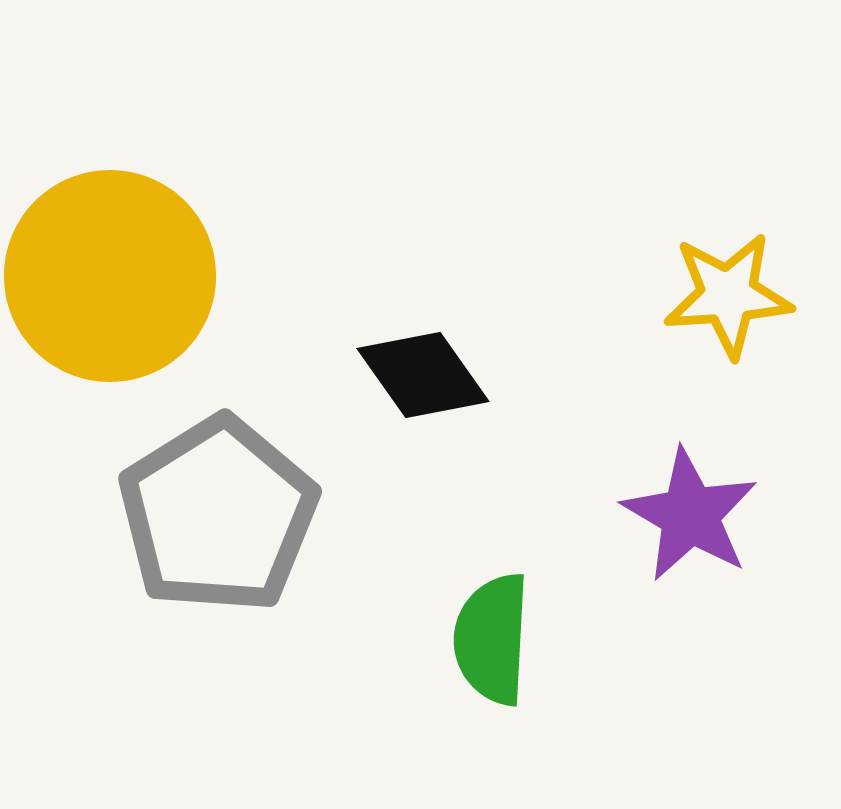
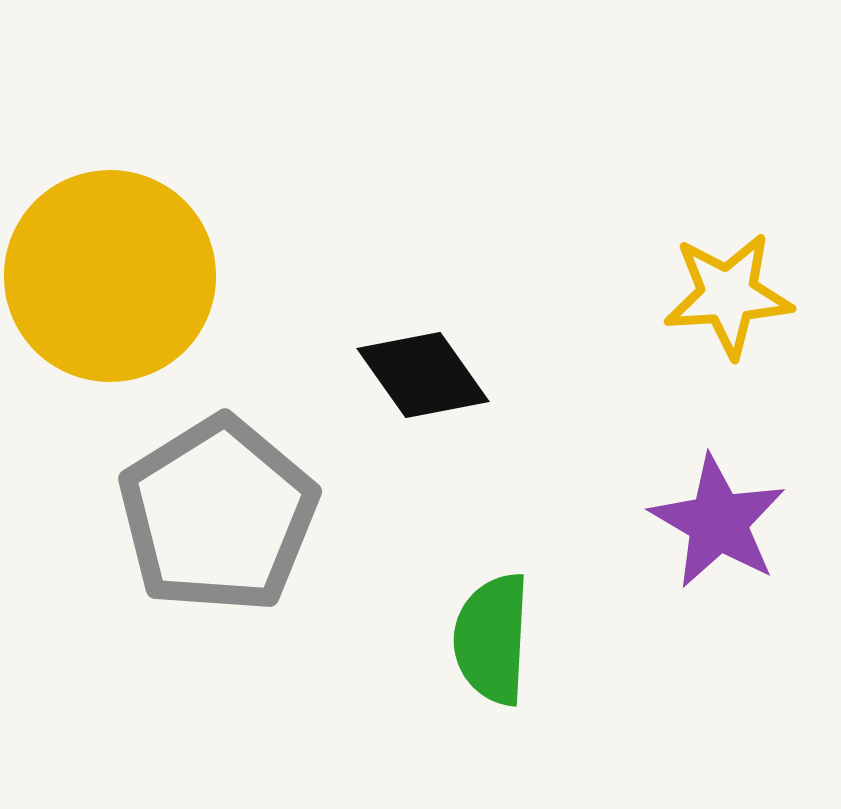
purple star: moved 28 px right, 7 px down
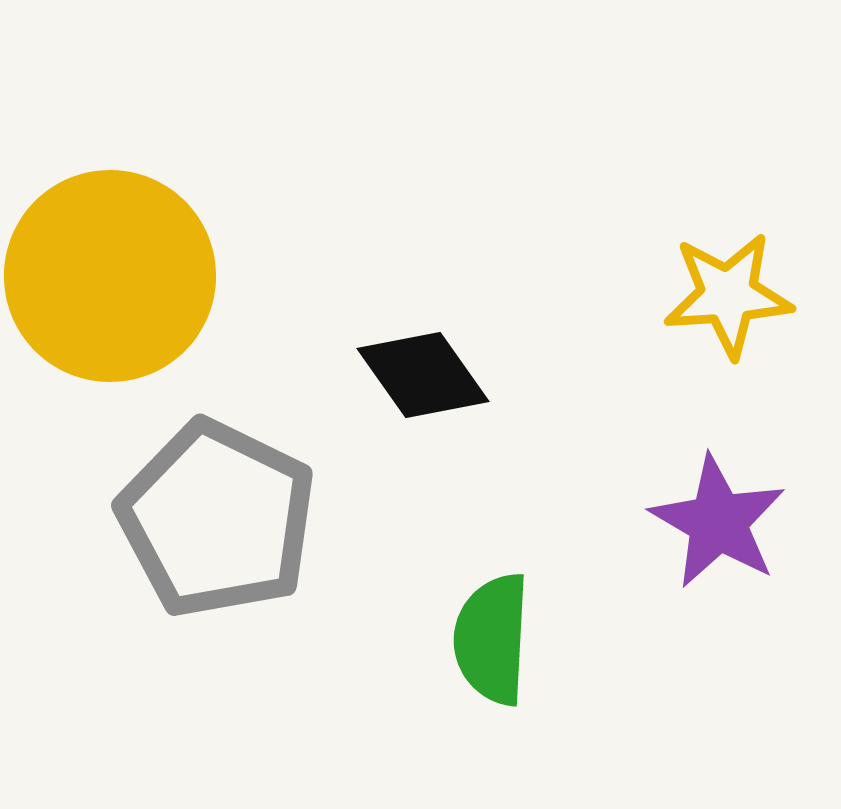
gray pentagon: moved 1 px left, 4 px down; rotated 14 degrees counterclockwise
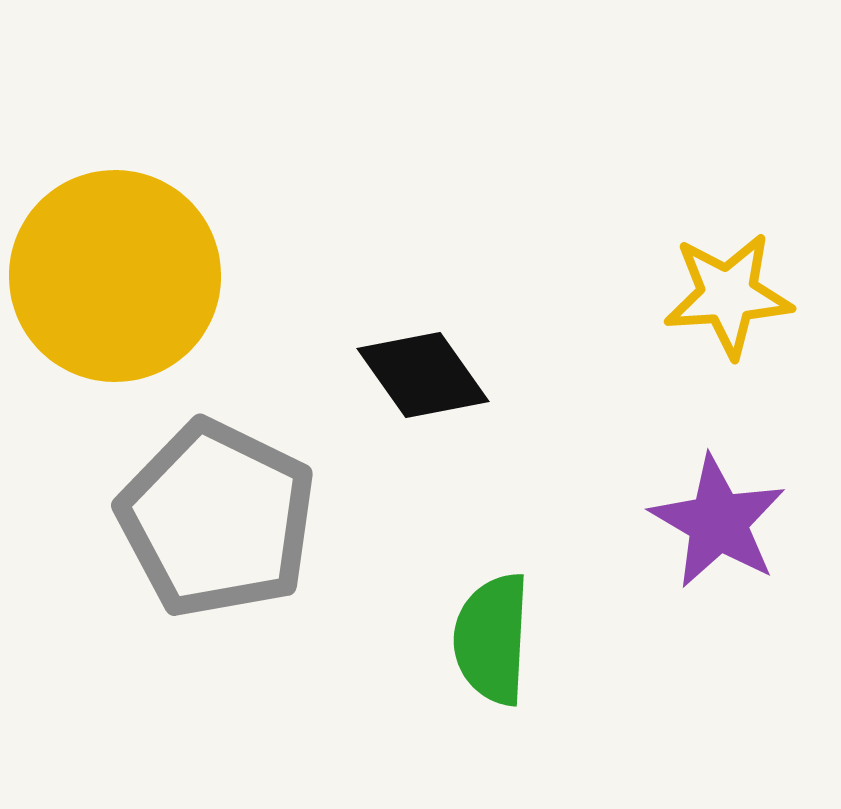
yellow circle: moved 5 px right
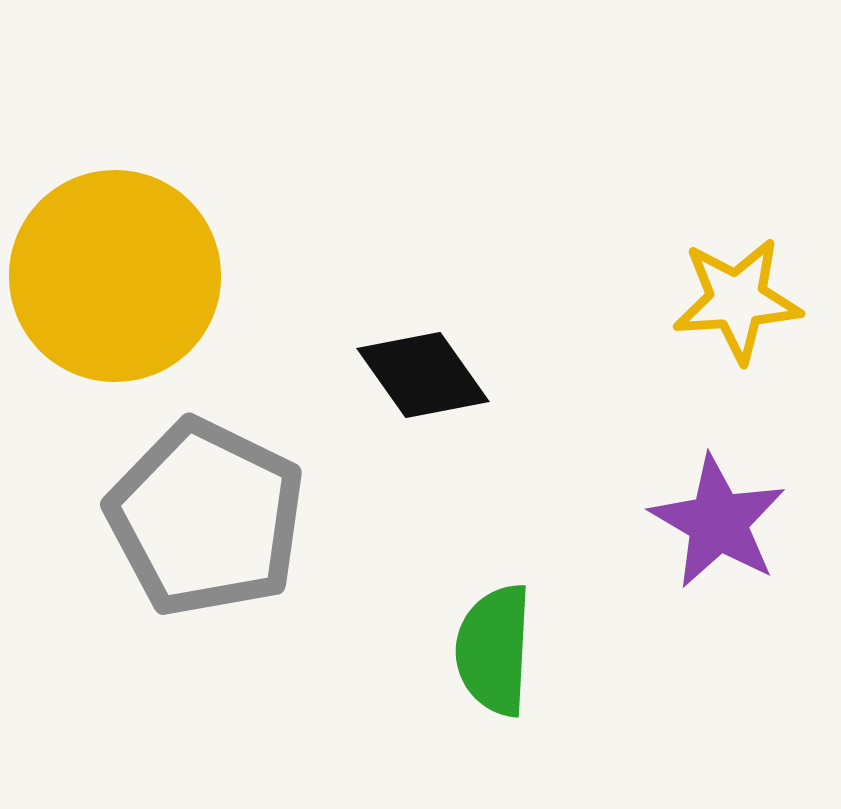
yellow star: moved 9 px right, 5 px down
gray pentagon: moved 11 px left, 1 px up
green semicircle: moved 2 px right, 11 px down
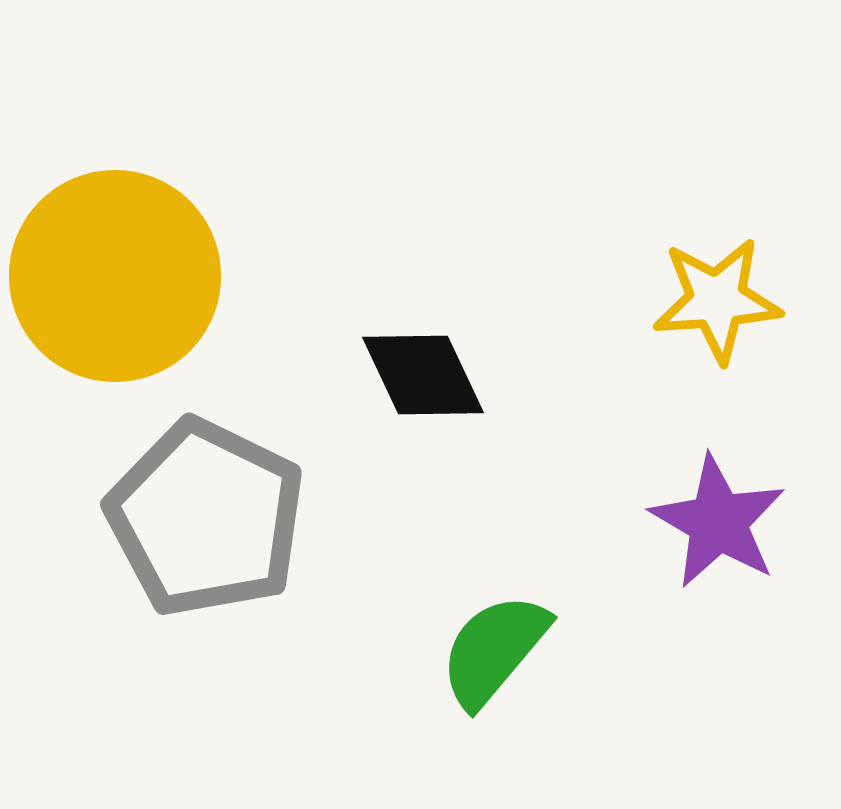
yellow star: moved 20 px left
black diamond: rotated 10 degrees clockwise
green semicircle: rotated 37 degrees clockwise
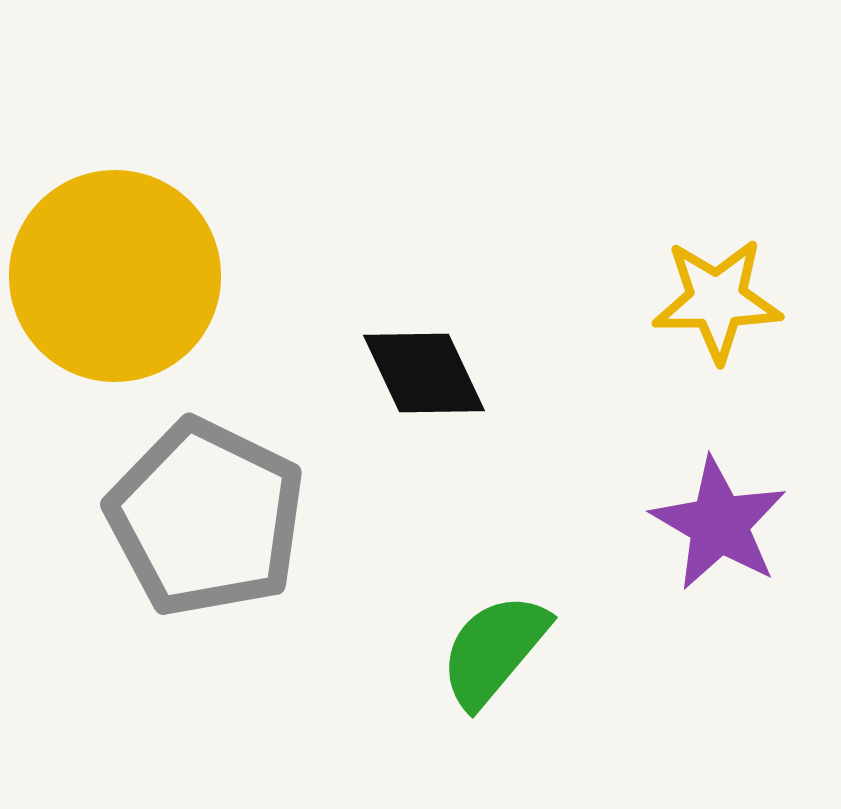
yellow star: rotated 3 degrees clockwise
black diamond: moved 1 px right, 2 px up
purple star: moved 1 px right, 2 px down
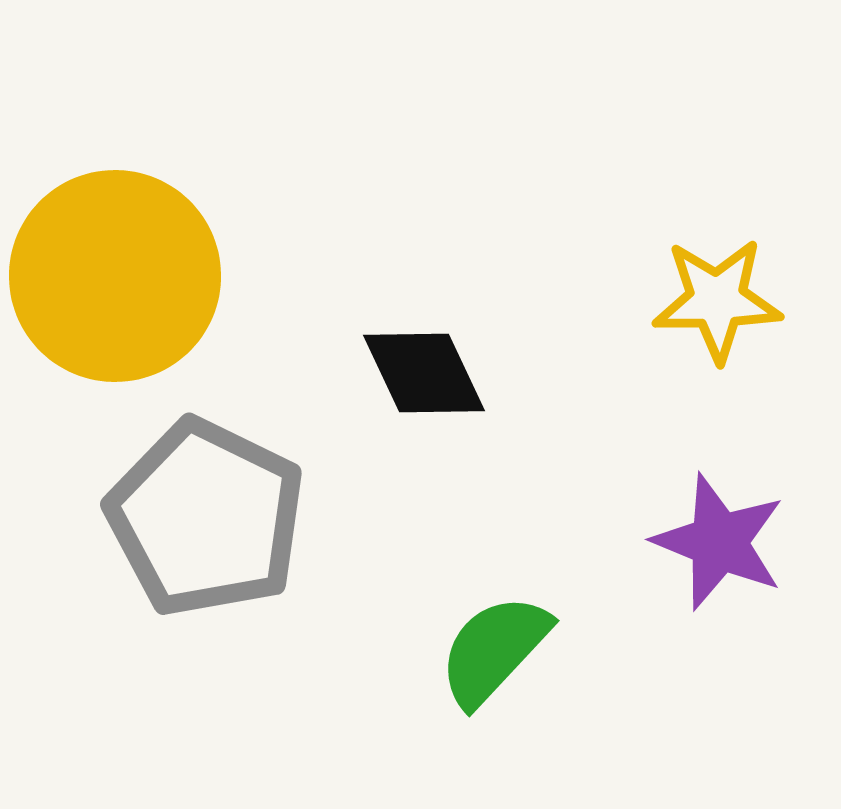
purple star: moved 18 px down; rotated 8 degrees counterclockwise
green semicircle: rotated 3 degrees clockwise
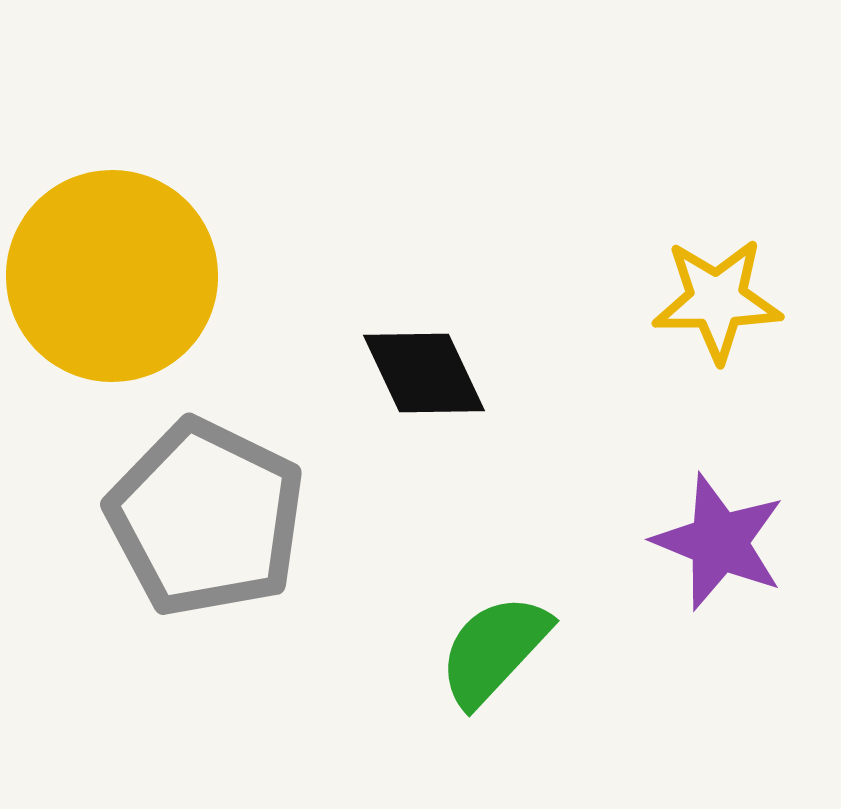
yellow circle: moved 3 px left
